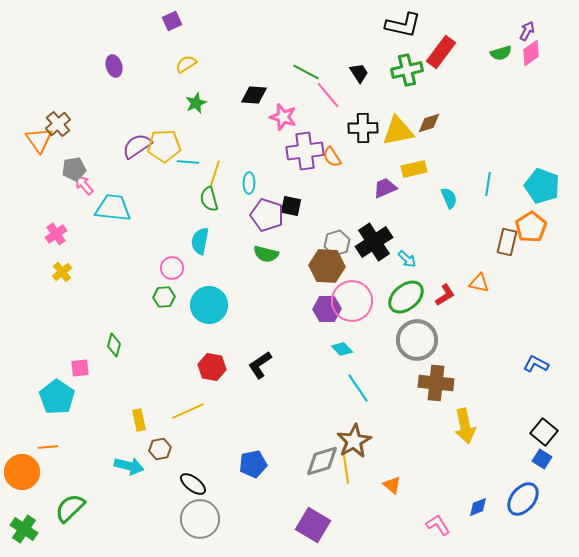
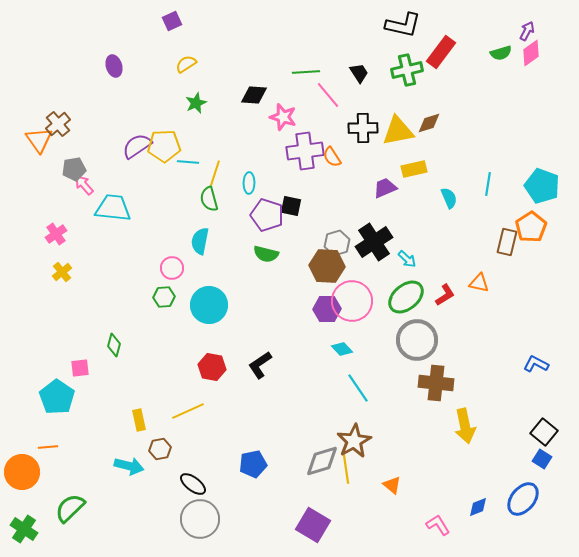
green line at (306, 72): rotated 32 degrees counterclockwise
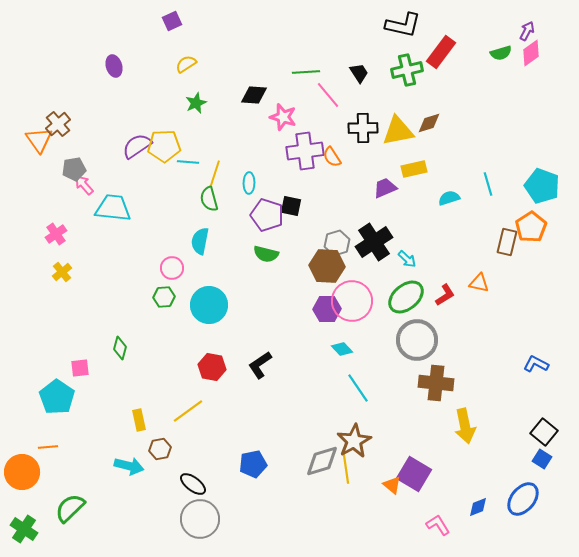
cyan line at (488, 184): rotated 25 degrees counterclockwise
cyan semicircle at (449, 198): rotated 85 degrees counterclockwise
green diamond at (114, 345): moved 6 px right, 3 px down
yellow line at (188, 411): rotated 12 degrees counterclockwise
purple square at (313, 525): moved 101 px right, 51 px up
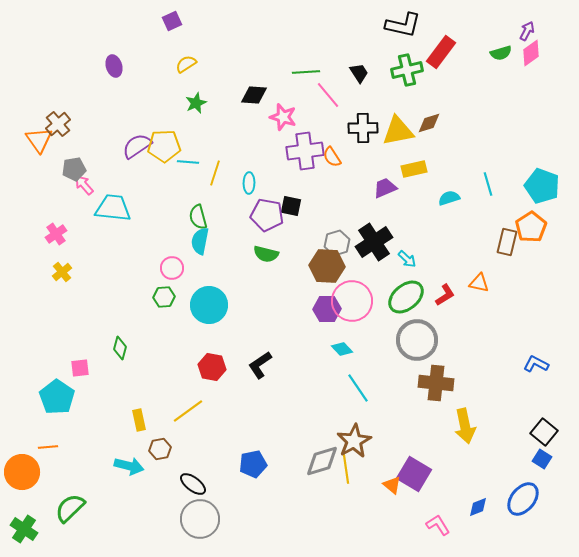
green semicircle at (209, 199): moved 11 px left, 18 px down
purple pentagon at (267, 215): rotated 8 degrees counterclockwise
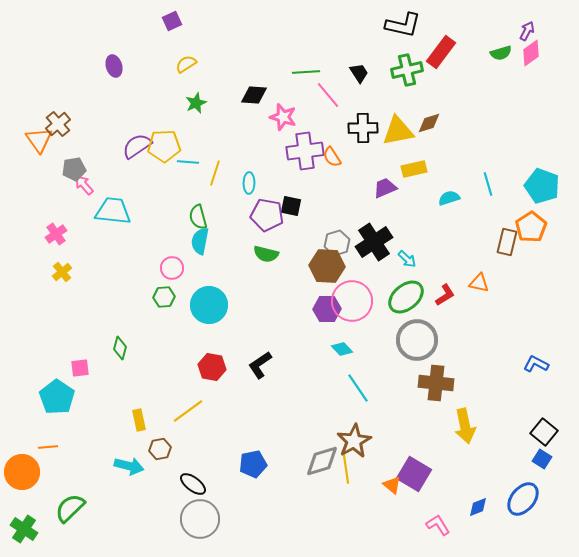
cyan trapezoid at (113, 208): moved 3 px down
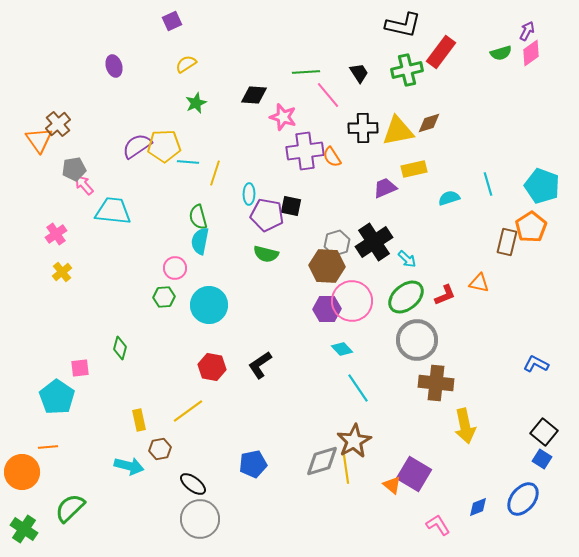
cyan ellipse at (249, 183): moved 11 px down
pink circle at (172, 268): moved 3 px right
red L-shape at (445, 295): rotated 10 degrees clockwise
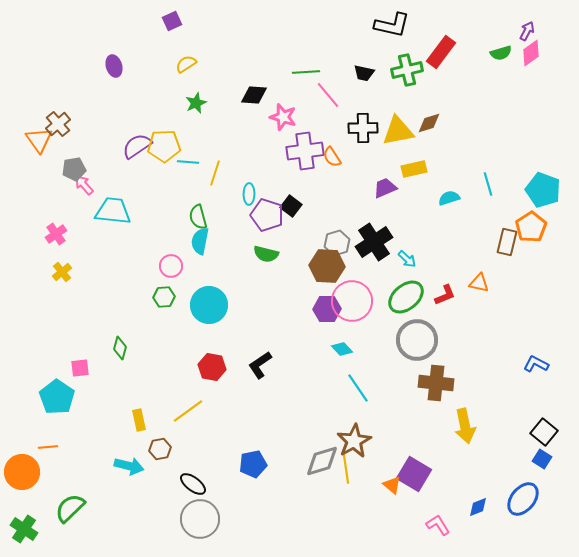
black L-shape at (403, 25): moved 11 px left
black trapezoid at (359, 73): moved 5 px right; rotated 135 degrees clockwise
cyan pentagon at (542, 186): moved 1 px right, 4 px down
black square at (291, 206): rotated 25 degrees clockwise
purple pentagon at (267, 215): rotated 8 degrees clockwise
pink circle at (175, 268): moved 4 px left, 2 px up
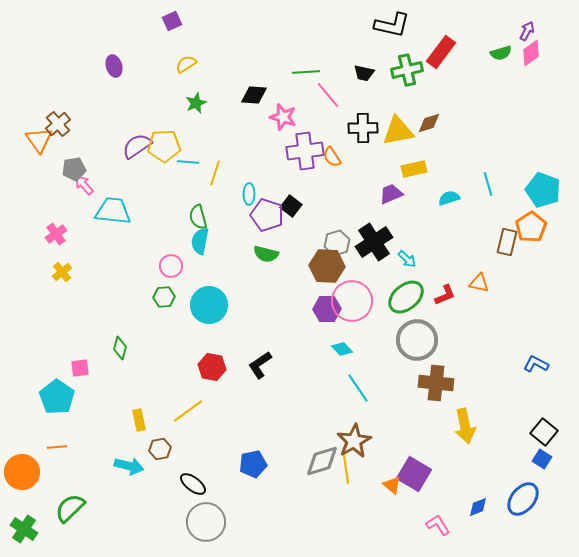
purple trapezoid at (385, 188): moved 6 px right, 6 px down
orange line at (48, 447): moved 9 px right
gray circle at (200, 519): moved 6 px right, 3 px down
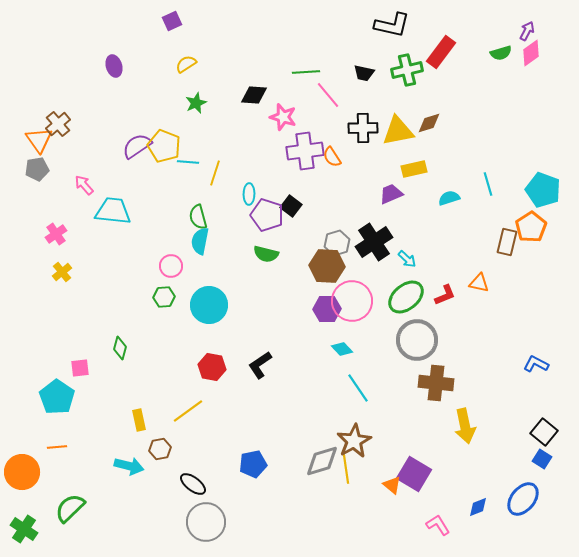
yellow pentagon at (164, 146): rotated 24 degrees clockwise
gray pentagon at (74, 169): moved 37 px left
